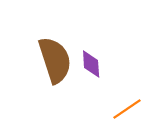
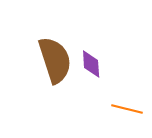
orange line: rotated 48 degrees clockwise
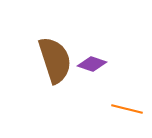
purple diamond: moved 1 px right; rotated 68 degrees counterclockwise
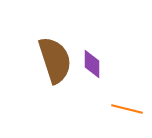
purple diamond: rotated 72 degrees clockwise
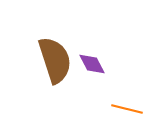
purple diamond: rotated 28 degrees counterclockwise
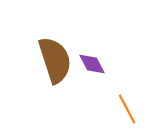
orange line: rotated 48 degrees clockwise
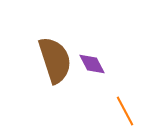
orange line: moved 2 px left, 2 px down
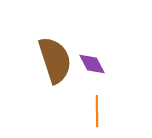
orange line: moved 28 px left; rotated 28 degrees clockwise
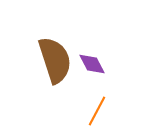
orange line: rotated 28 degrees clockwise
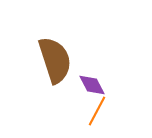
purple diamond: moved 21 px down
